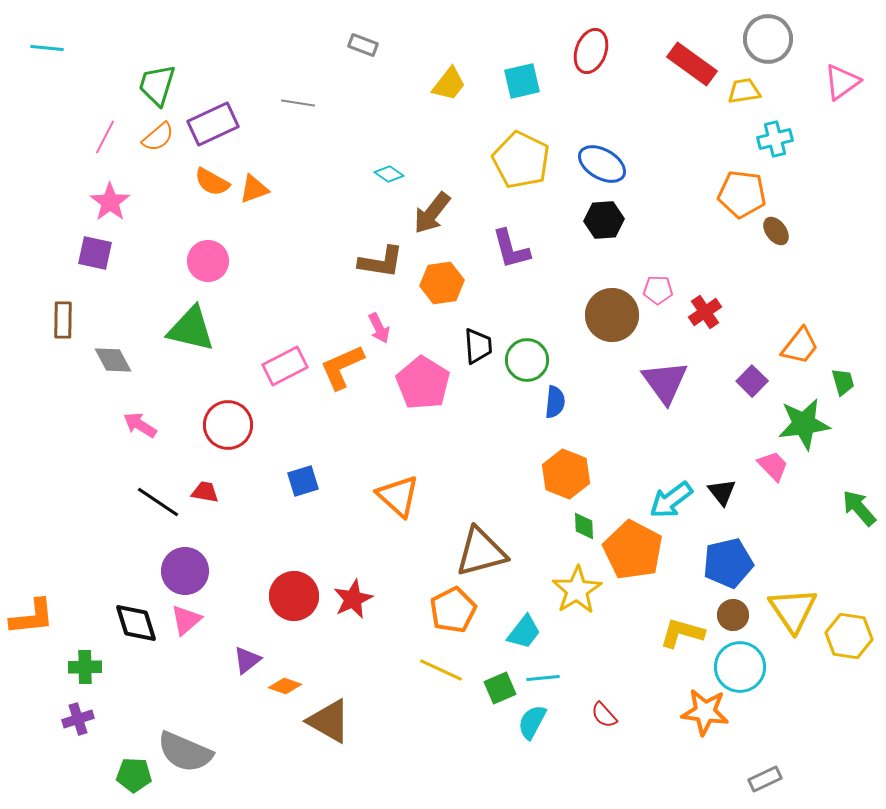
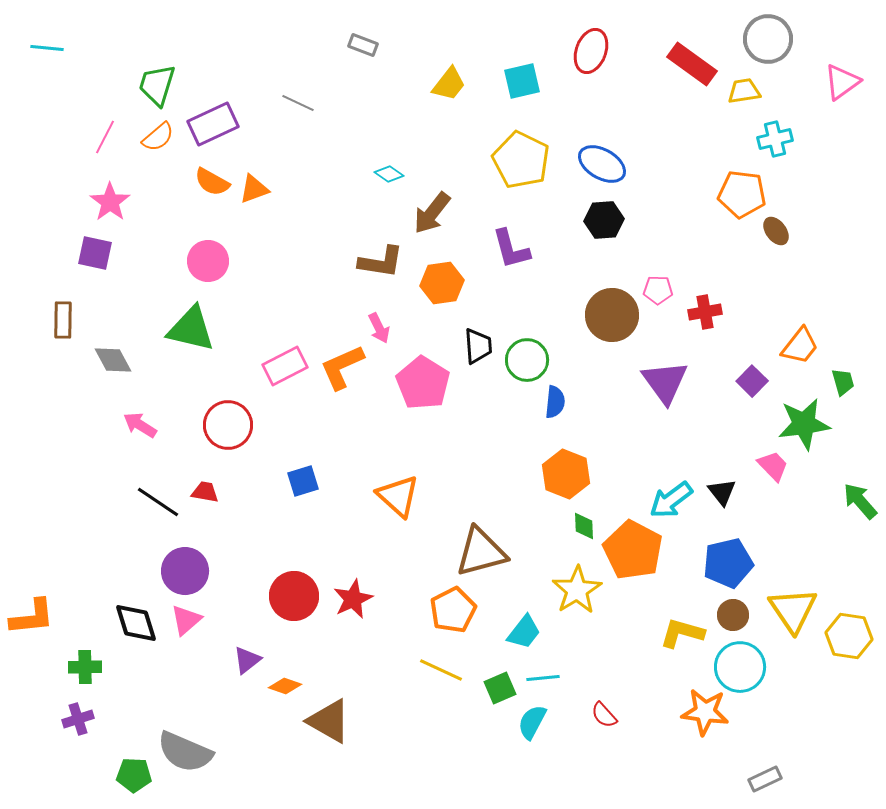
gray line at (298, 103): rotated 16 degrees clockwise
red cross at (705, 312): rotated 24 degrees clockwise
green arrow at (859, 508): moved 1 px right, 7 px up
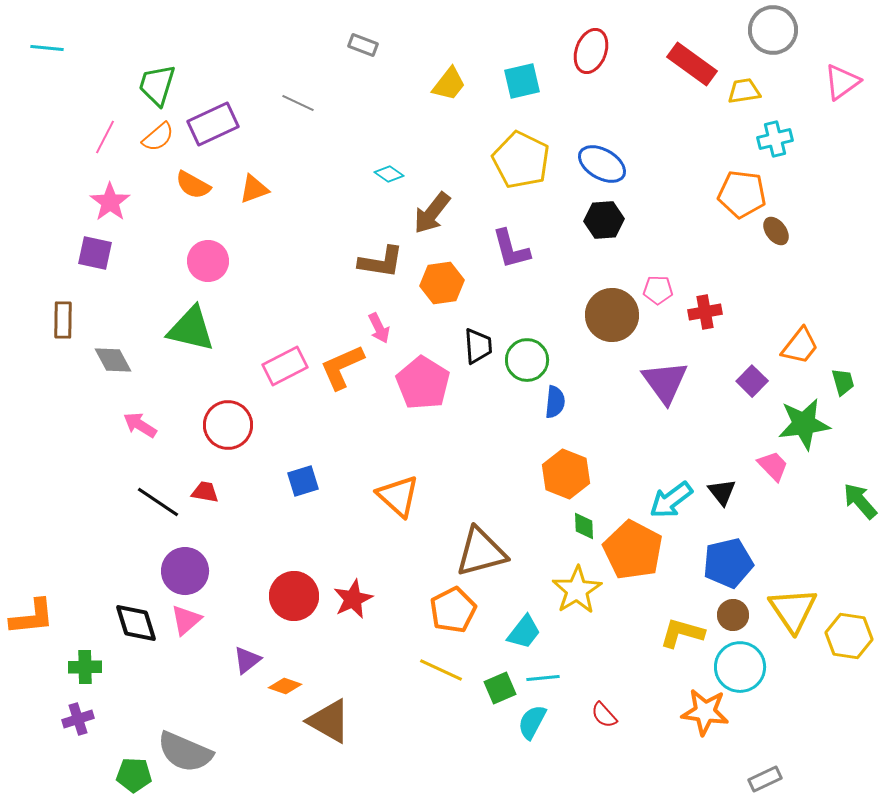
gray circle at (768, 39): moved 5 px right, 9 px up
orange semicircle at (212, 182): moved 19 px left, 3 px down
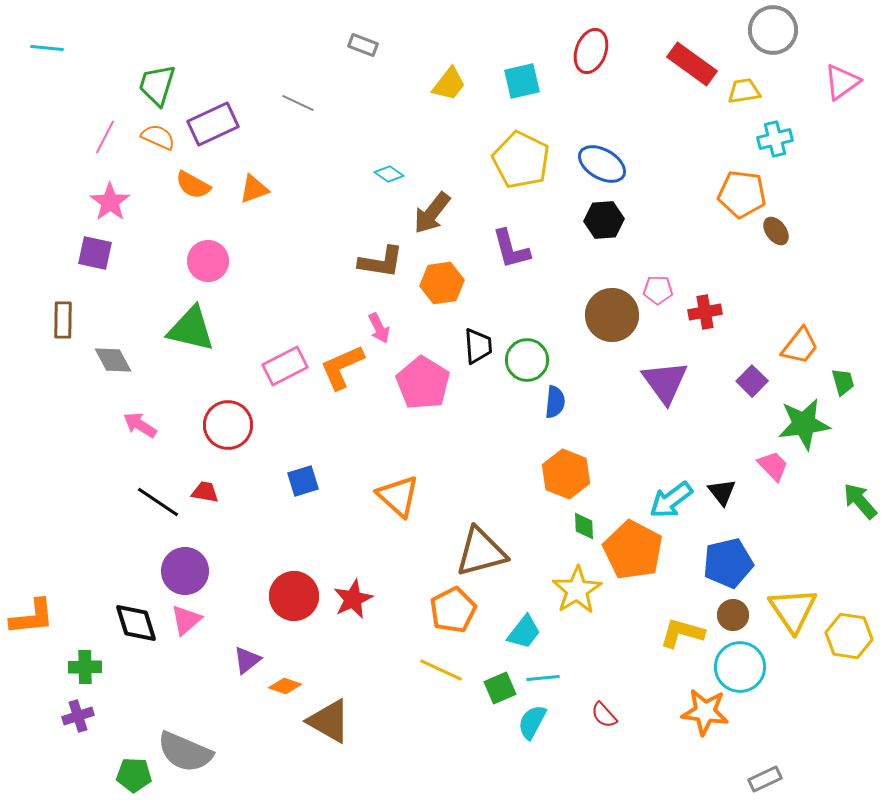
orange semicircle at (158, 137): rotated 116 degrees counterclockwise
purple cross at (78, 719): moved 3 px up
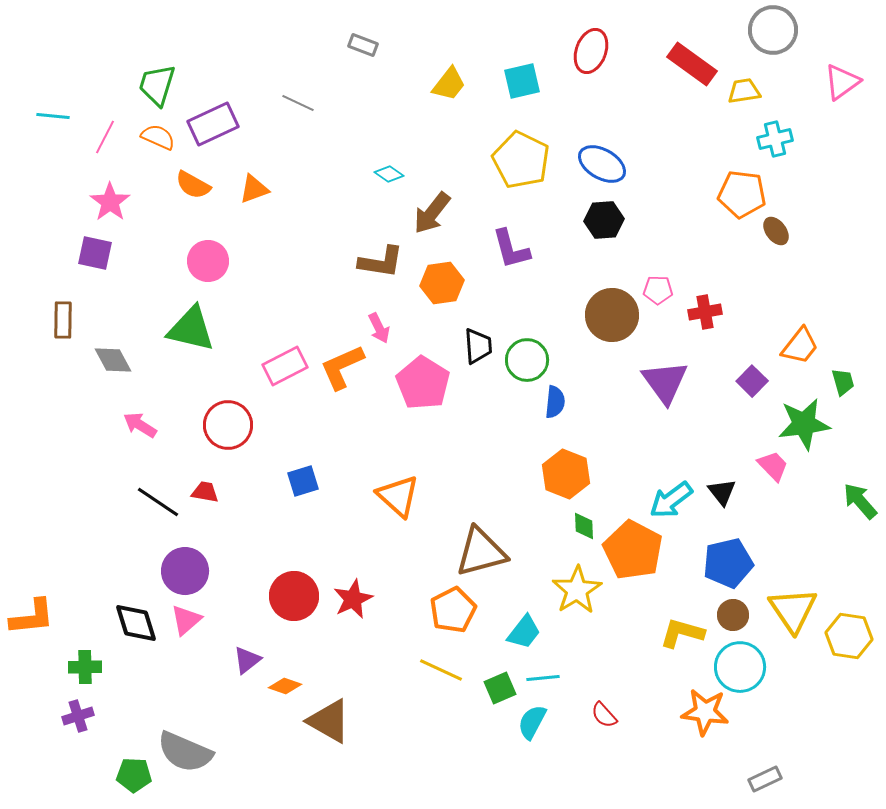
cyan line at (47, 48): moved 6 px right, 68 px down
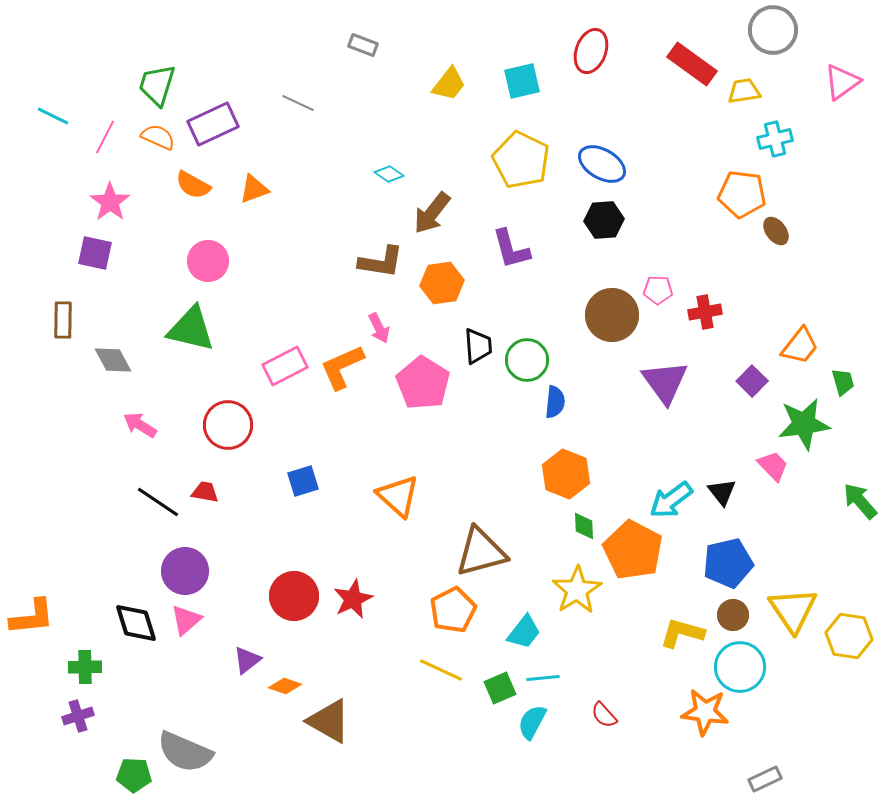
cyan line at (53, 116): rotated 20 degrees clockwise
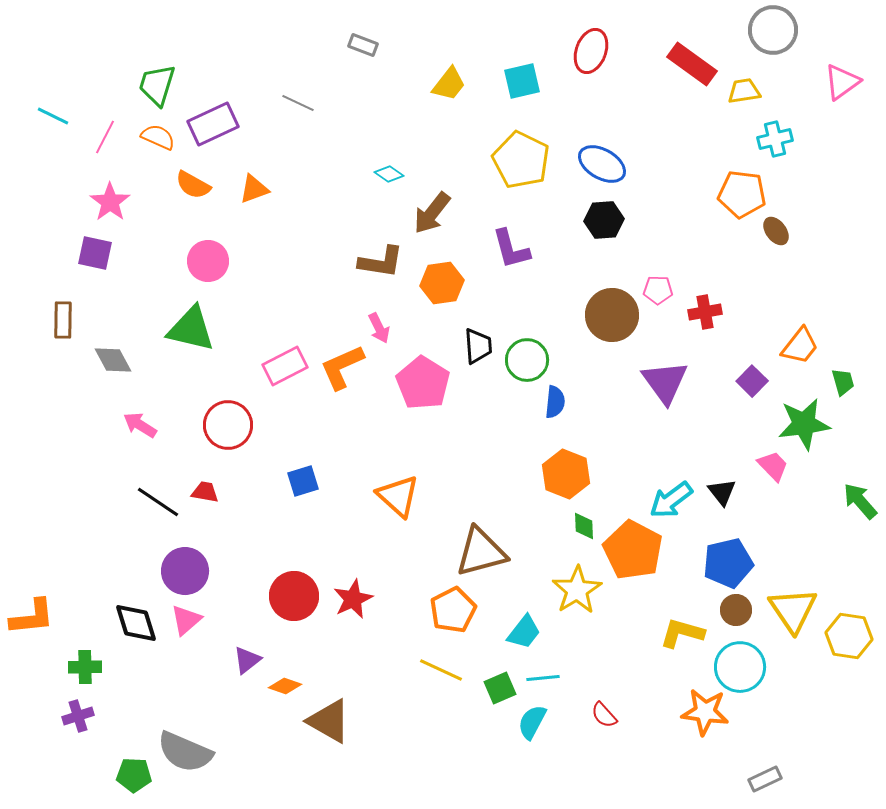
brown circle at (733, 615): moved 3 px right, 5 px up
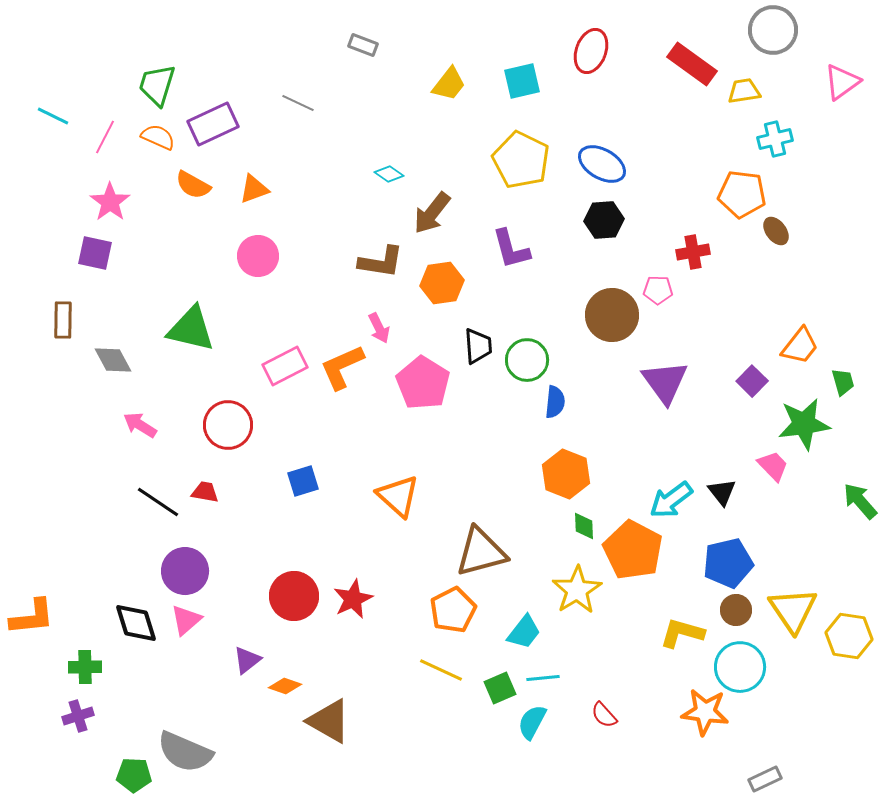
pink circle at (208, 261): moved 50 px right, 5 px up
red cross at (705, 312): moved 12 px left, 60 px up
